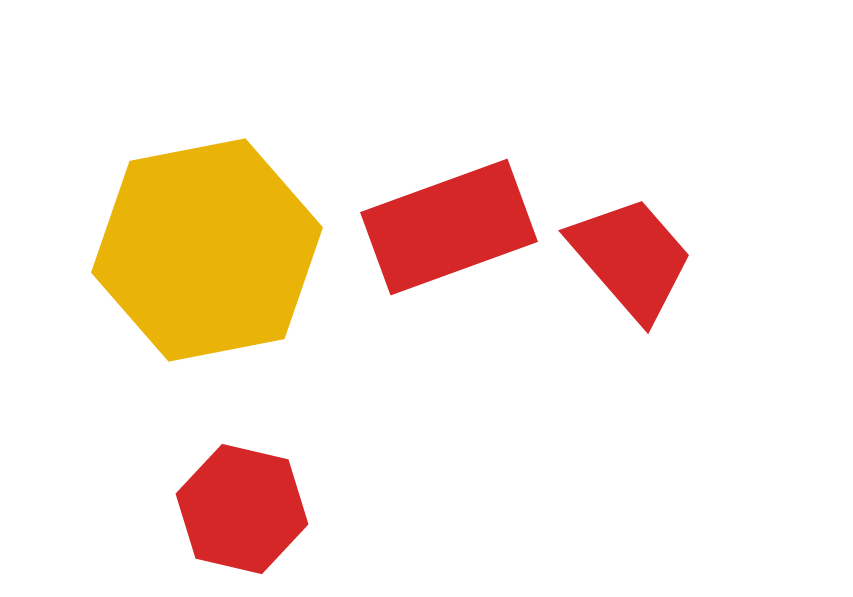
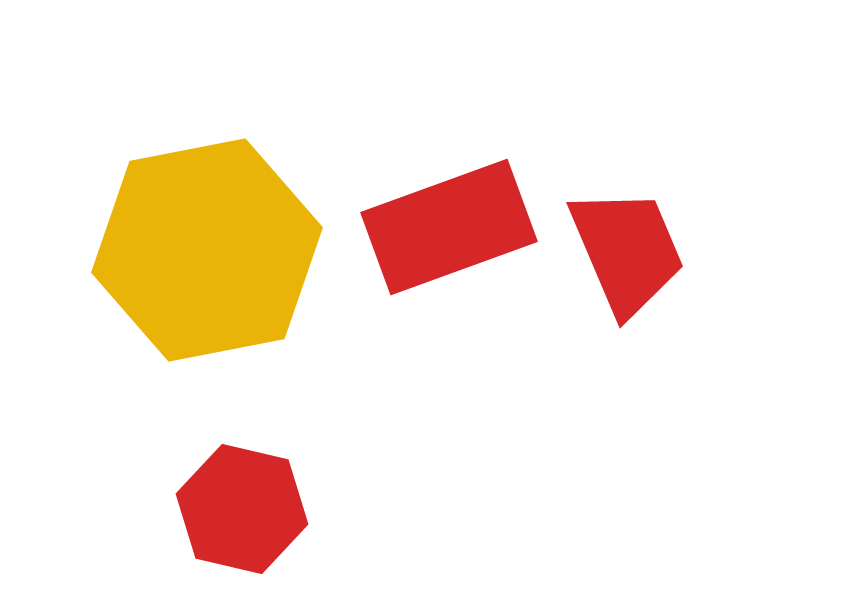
red trapezoid: moved 4 px left, 7 px up; rotated 18 degrees clockwise
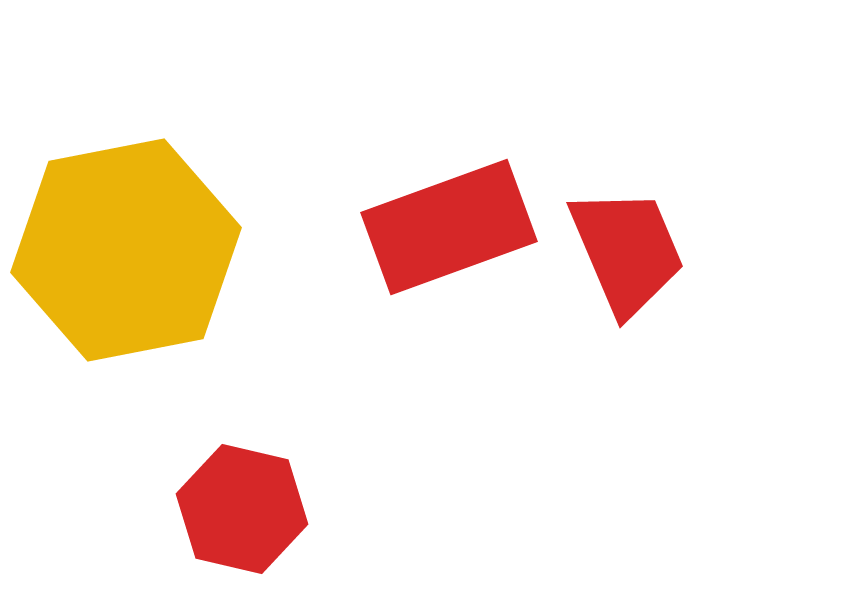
yellow hexagon: moved 81 px left
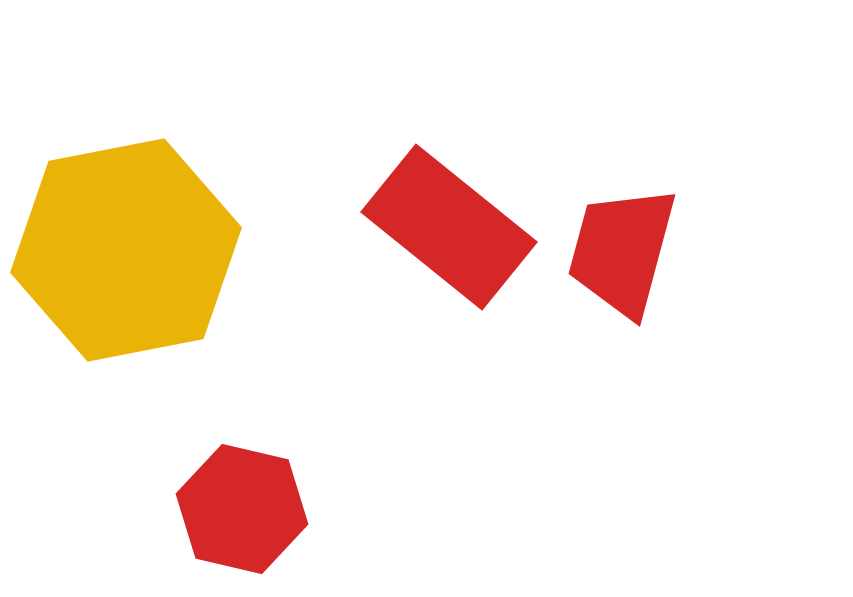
red rectangle: rotated 59 degrees clockwise
red trapezoid: moved 5 px left; rotated 142 degrees counterclockwise
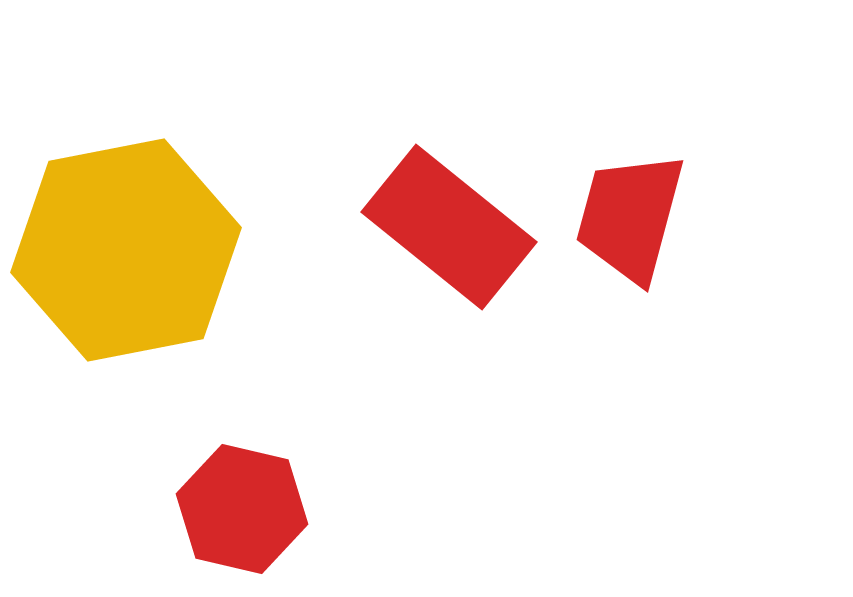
red trapezoid: moved 8 px right, 34 px up
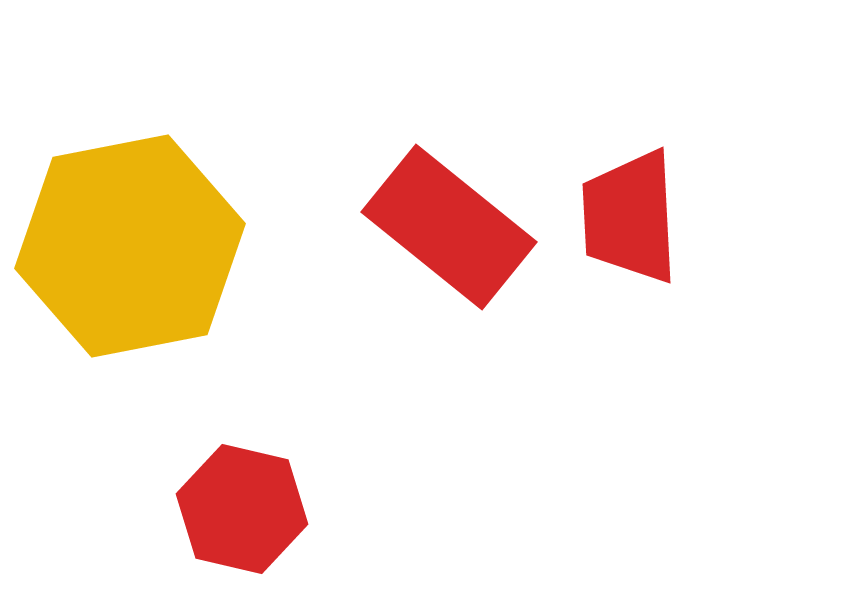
red trapezoid: rotated 18 degrees counterclockwise
yellow hexagon: moved 4 px right, 4 px up
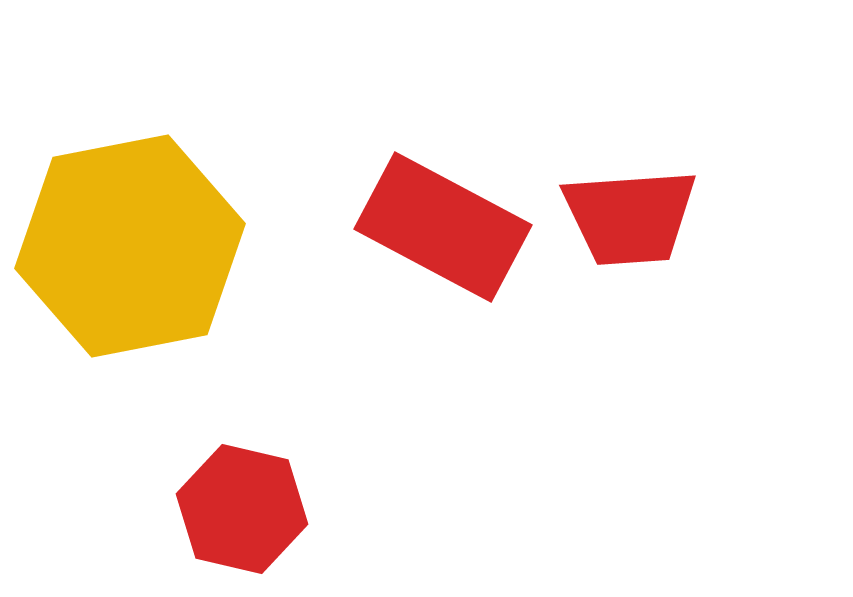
red trapezoid: rotated 91 degrees counterclockwise
red rectangle: moved 6 px left; rotated 11 degrees counterclockwise
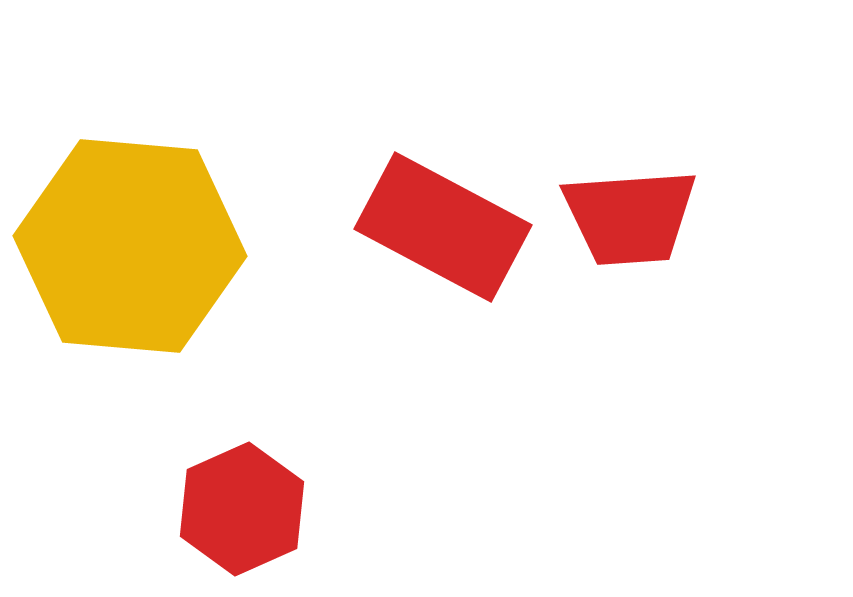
yellow hexagon: rotated 16 degrees clockwise
red hexagon: rotated 23 degrees clockwise
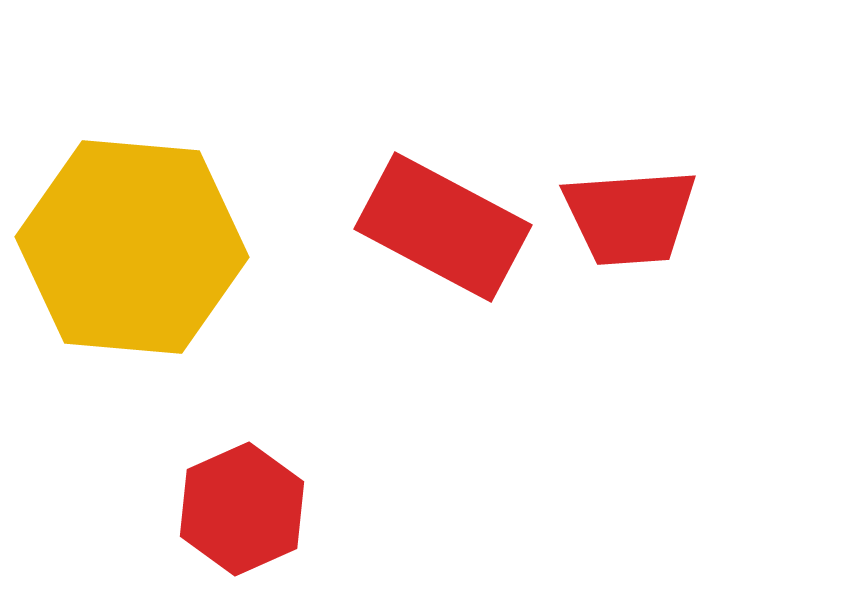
yellow hexagon: moved 2 px right, 1 px down
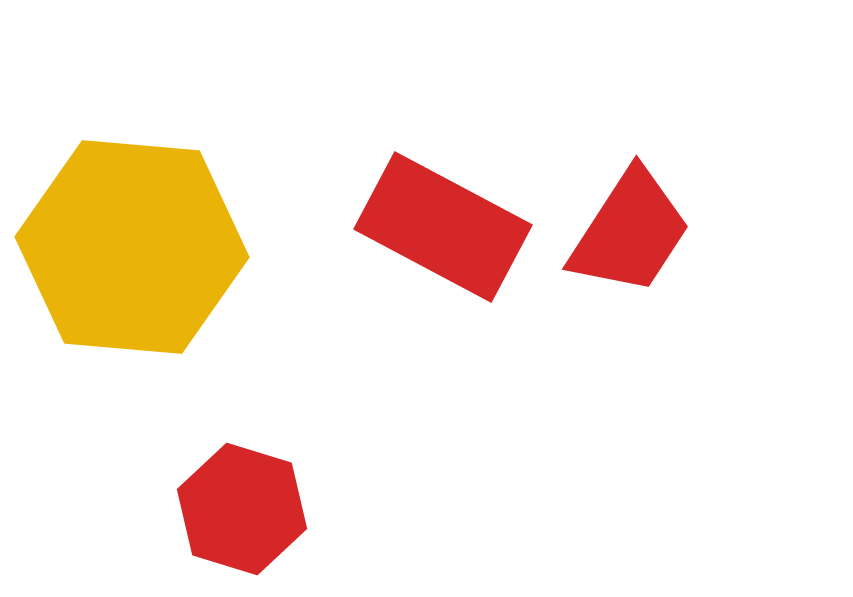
red trapezoid: moved 15 px down; rotated 53 degrees counterclockwise
red hexagon: rotated 19 degrees counterclockwise
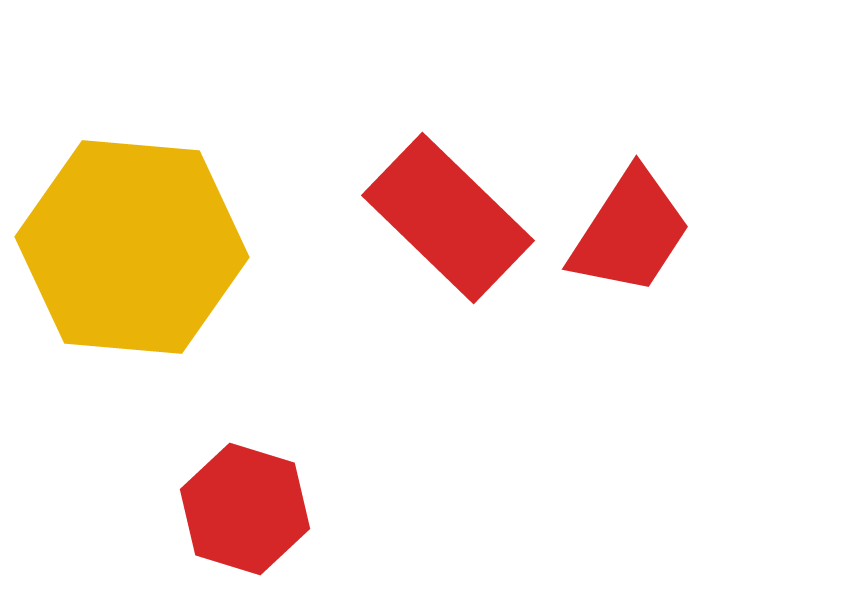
red rectangle: moved 5 px right, 9 px up; rotated 16 degrees clockwise
red hexagon: moved 3 px right
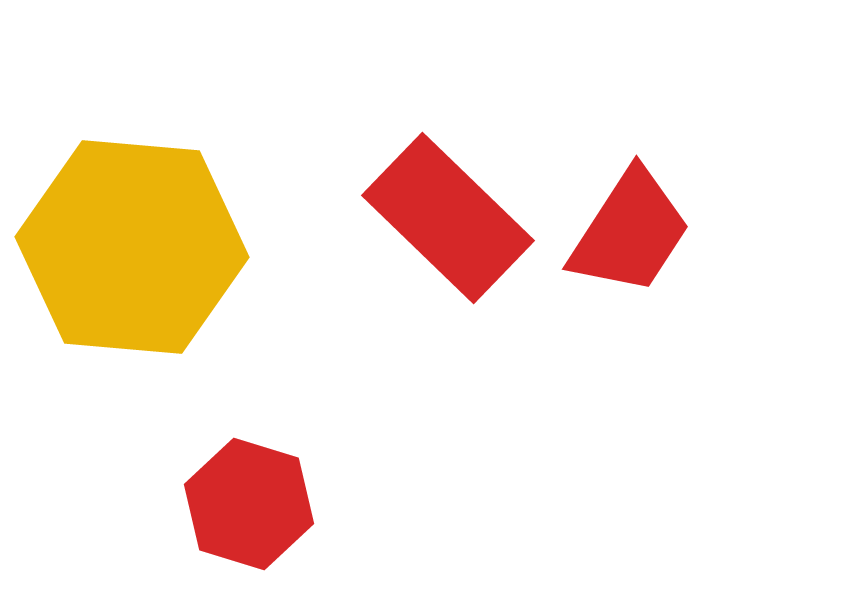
red hexagon: moved 4 px right, 5 px up
